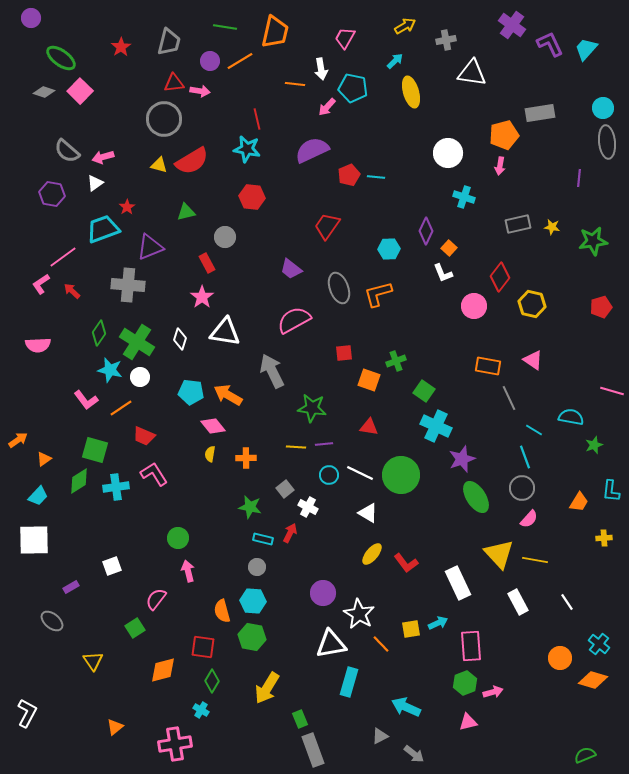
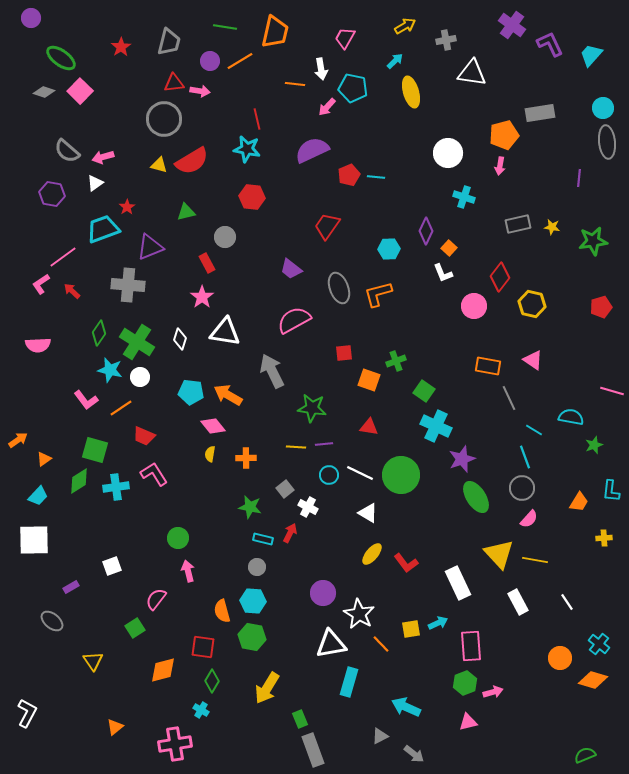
cyan trapezoid at (586, 49): moved 5 px right, 6 px down
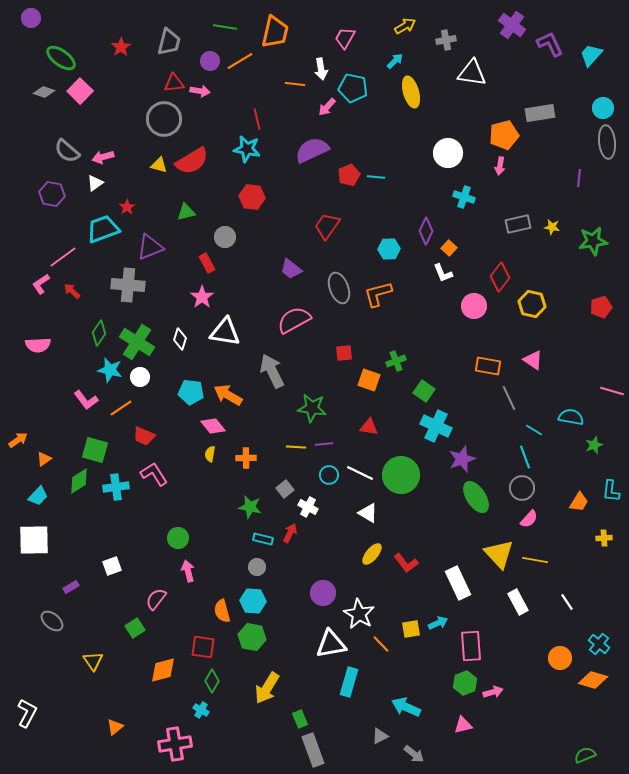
pink triangle at (468, 722): moved 5 px left, 3 px down
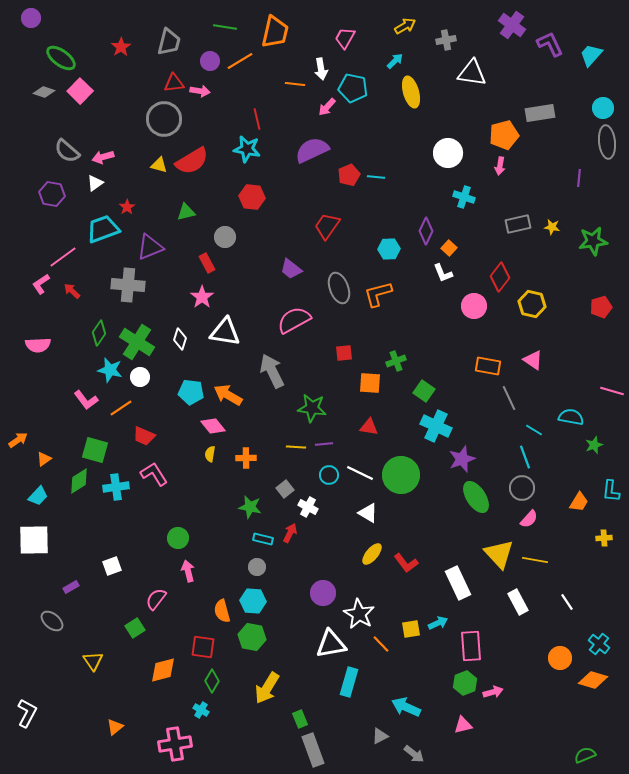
orange square at (369, 380): moved 1 px right, 3 px down; rotated 15 degrees counterclockwise
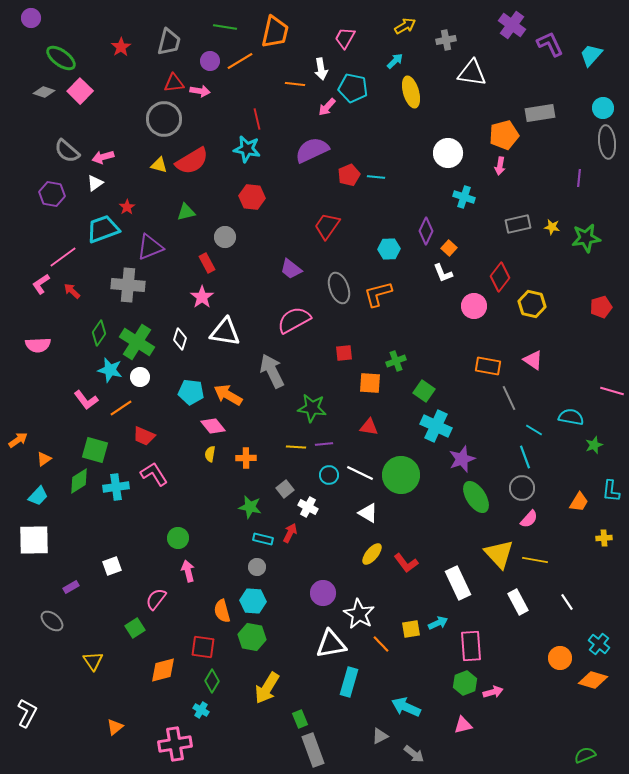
green star at (593, 241): moved 7 px left, 3 px up
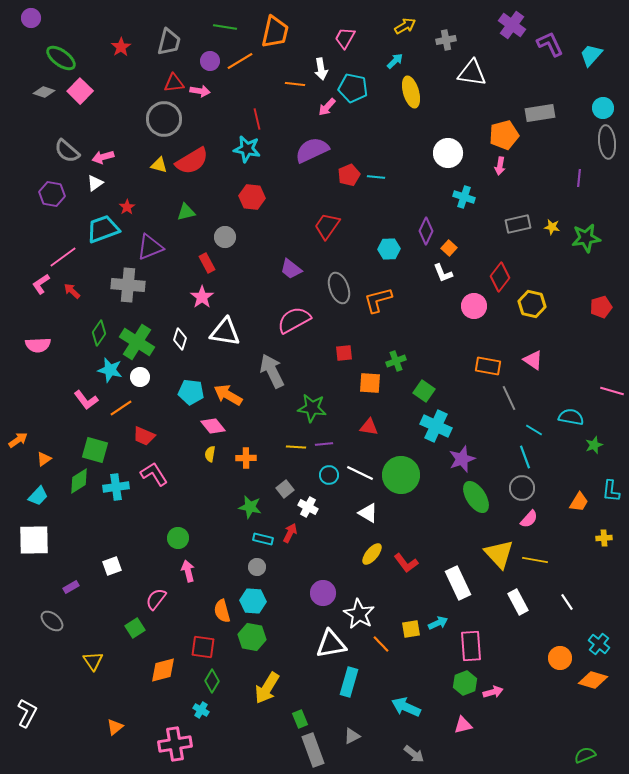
orange L-shape at (378, 294): moved 6 px down
gray triangle at (380, 736): moved 28 px left
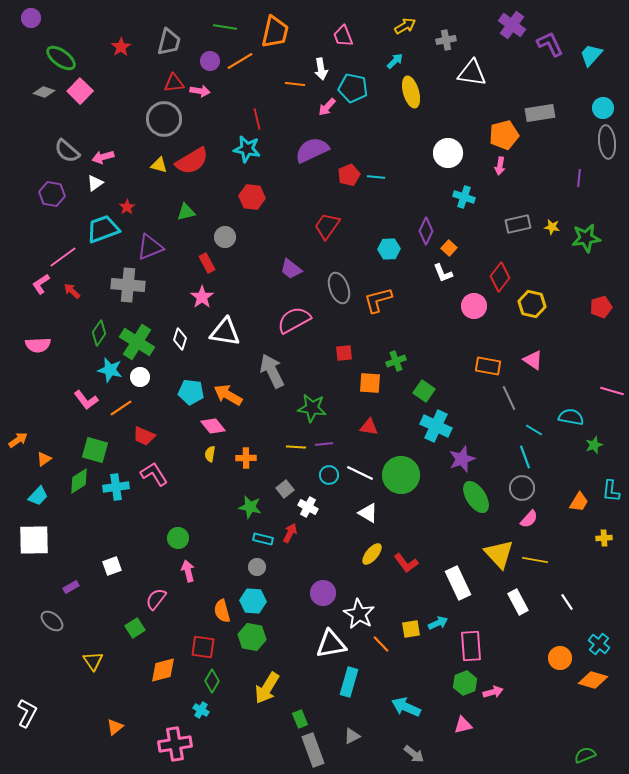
pink trapezoid at (345, 38): moved 2 px left, 2 px up; rotated 50 degrees counterclockwise
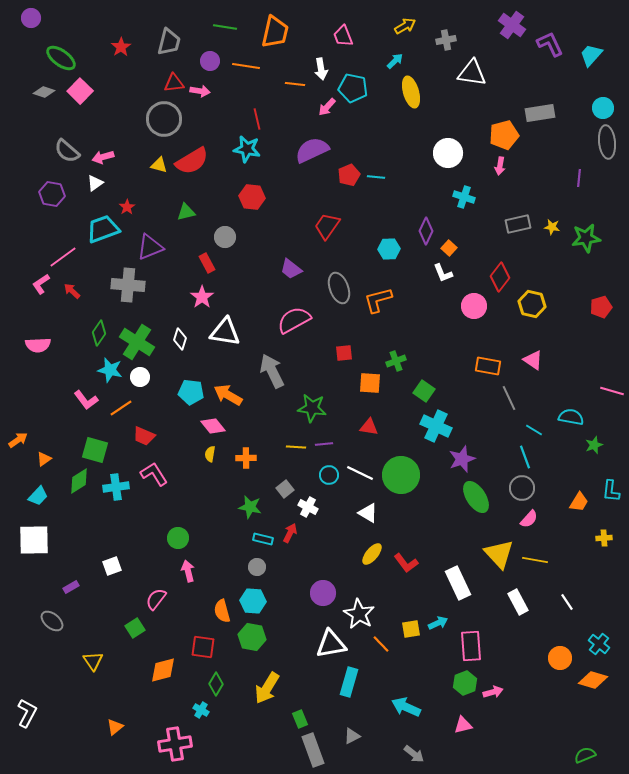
orange line at (240, 61): moved 6 px right, 5 px down; rotated 40 degrees clockwise
green diamond at (212, 681): moved 4 px right, 3 px down
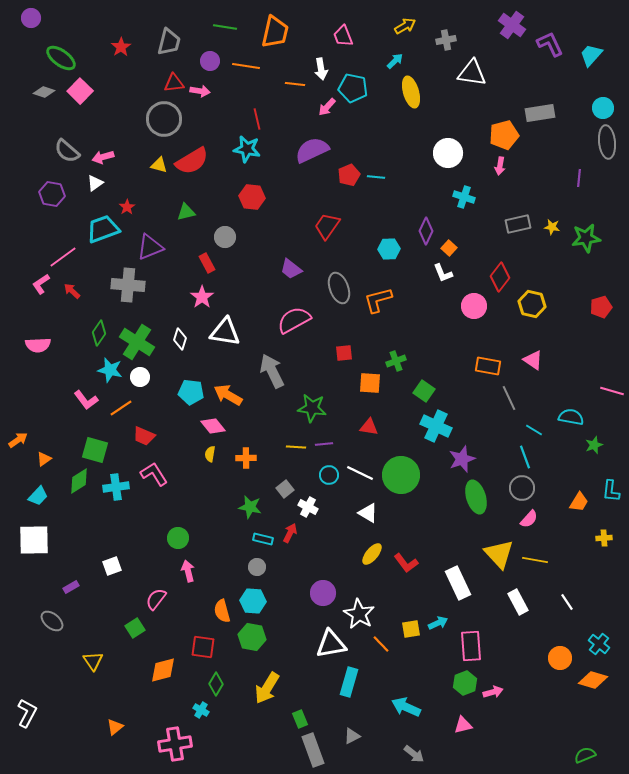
green ellipse at (476, 497): rotated 16 degrees clockwise
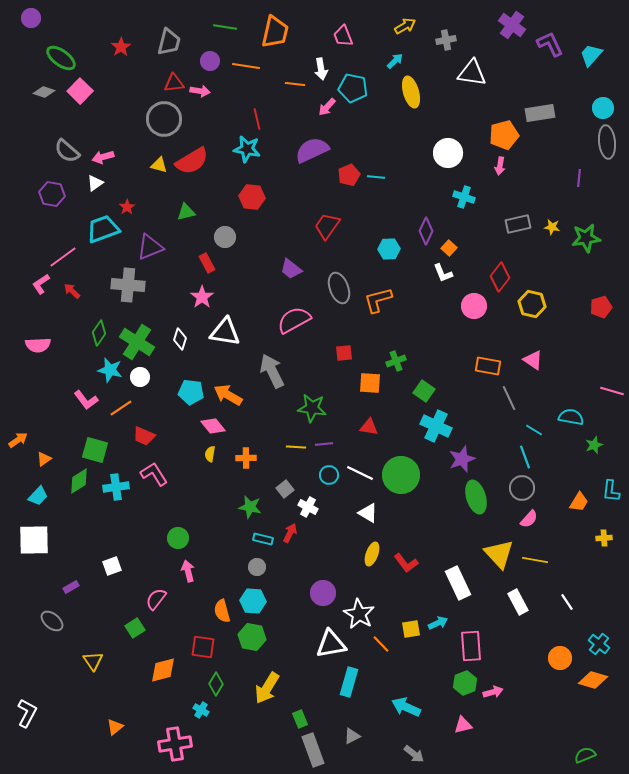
yellow ellipse at (372, 554): rotated 20 degrees counterclockwise
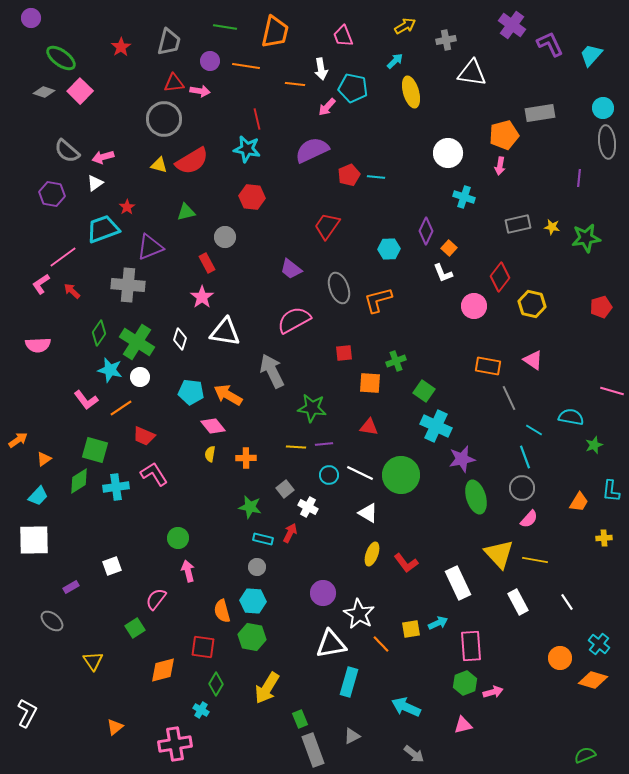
purple star at (462, 459): rotated 8 degrees clockwise
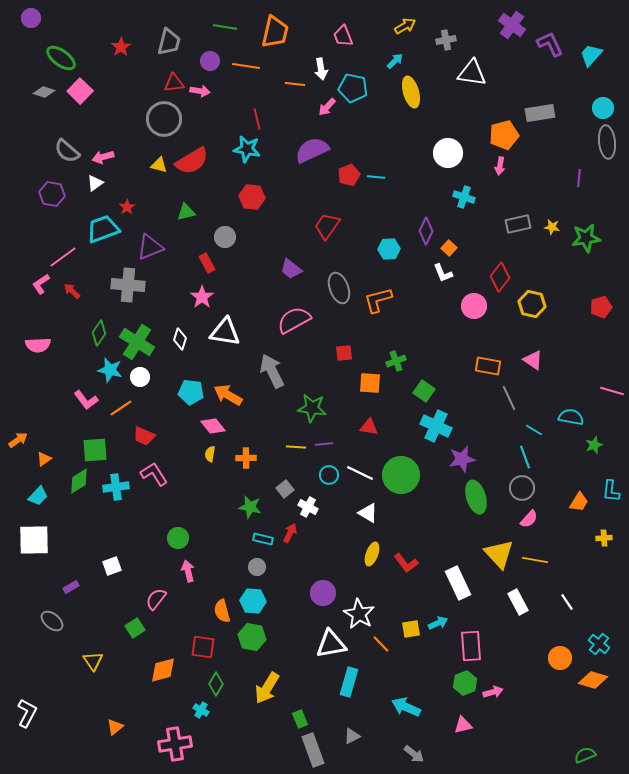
green square at (95, 450): rotated 20 degrees counterclockwise
